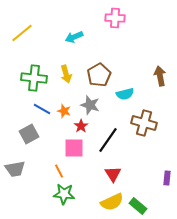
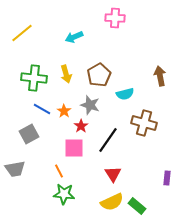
orange star: rotated 16 degrees clockwise
green rectangle: moved 1 px left
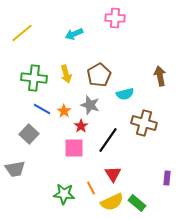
cyan arrow: moved 3 px up
gray square: rotated 18 degrees counterclockwise
orange line: moved 32 px right, 17 px down
green rectangle: moved 3 px up
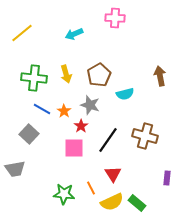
brown cross: moved 1 px right, 13 px down
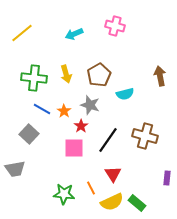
pink cross: moved 8 px down; rotated 12 degrees clockwise
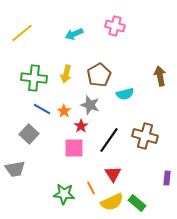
yellow arrow: rotated 30 degrees clockwise
black line: moved 1 px right
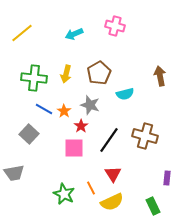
brown pentagon: moved 2 px up
blue line: moved 2 px right
gray trapezoid: moved 1 px left, 4 px down
green star: rotated 20 degrees clockwise
green rectangle: moved 16 px right, 3 px down; rotated 24 degrees clockwise
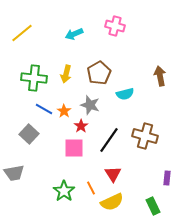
green star: moved 3 px up; rotated 10 degrees clockwise
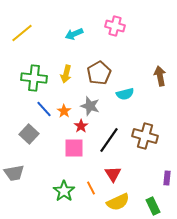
gray star: moved 1 px down
blue line: rotated 18 degrees clockwise
yellow semicircle: moved 6 px right
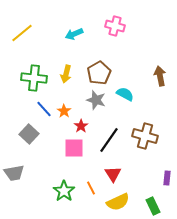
cyan semicircle: rotated 138 degrees counterclockwise
gray star: moved 6 px right, 6 px up
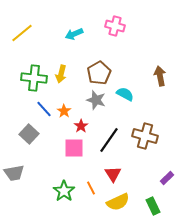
yellow arrow: moved 5 px left
purple rectangle: rotated 40 degrees clockwise
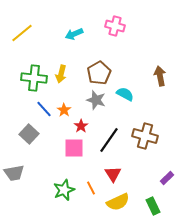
orange star: moved 1 px up
green star: moved 1 px up; rotated 15 degrees clockwise
